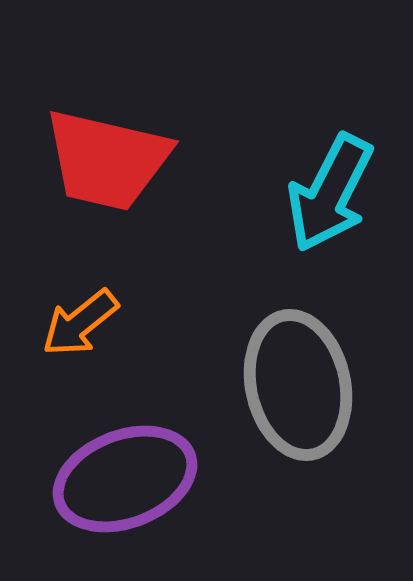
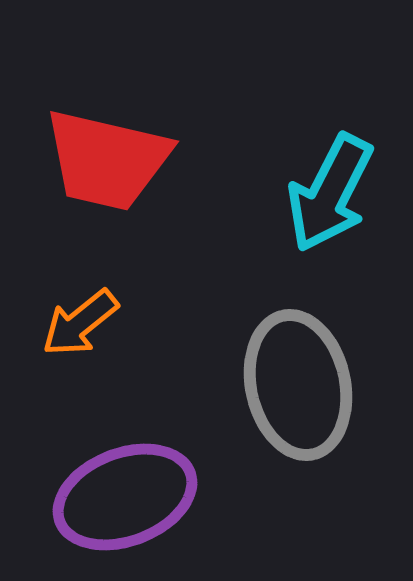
purple ellipse: moved 18 px down
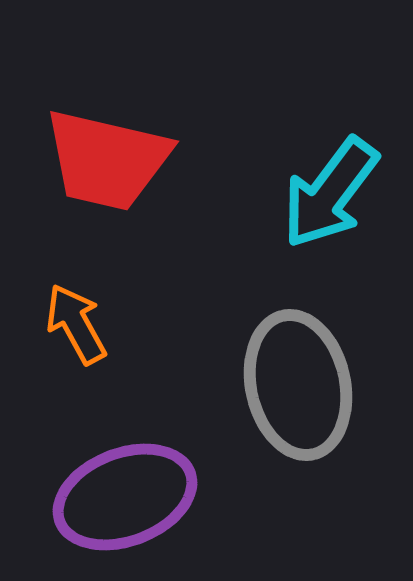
cyan arrow: rotated 10 degrees clockwise
orange arrow: moved 4 px left, 1 px down; rotated 100 degrees clockwise
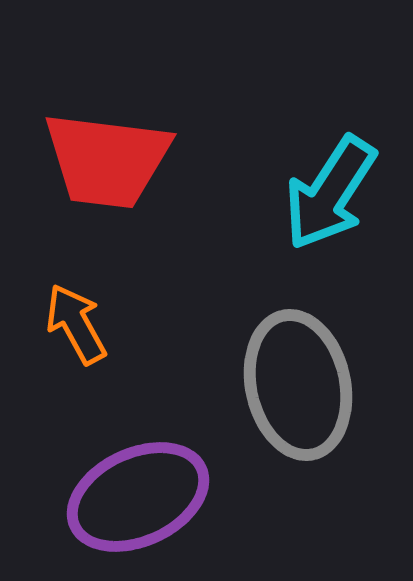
red trapezoid: rotated 6 degrees counterclockwise
cyan arrow: rotated 4 degrees counterclockwise
purple ellipse: moved 13 px right; rotated 4 degrees counterclockwise
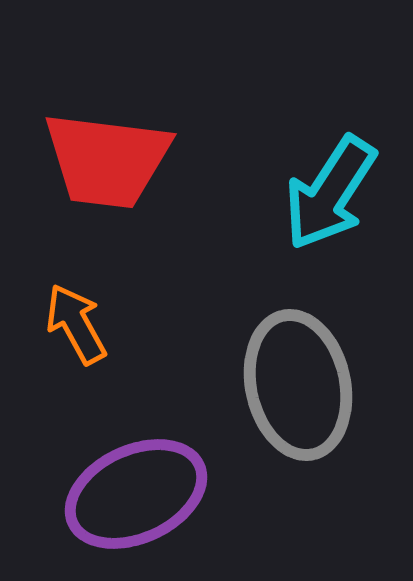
purple ellipse: moved 2 px left, 3 px up
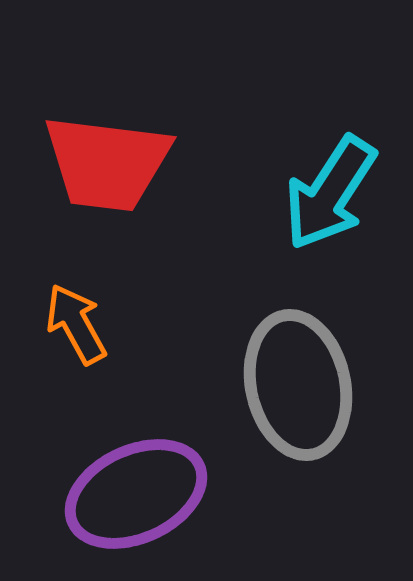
red trapezoid: moved 3 px down
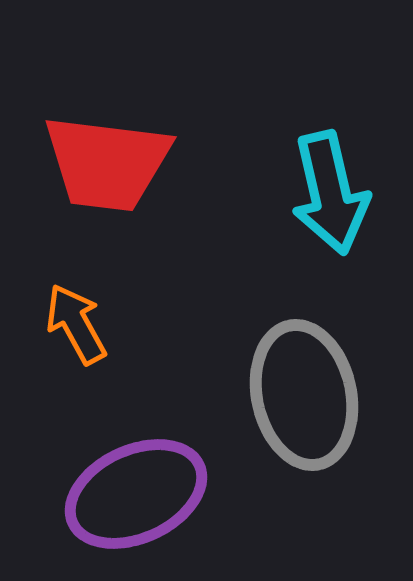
cyan arrow: rotated 46 degrees counterclockwise
gray ellipse: moved 6 px right, 10 px down
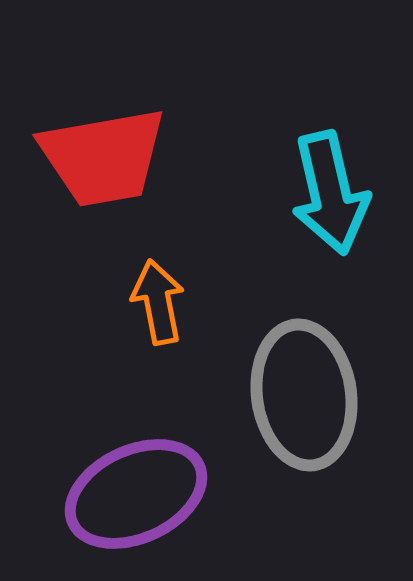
red trapezoid: moved 4 px left, 6 px up; rotated 17 degrees counterclockwise
orange arrow: moved 82 px right, 22 px up; rotated 18 degrees clockwise
gray ellipse: rotated 4 degrees clockwise
